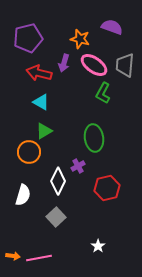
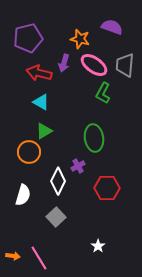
red hexagon: rotated 15 degrees clockwise
pink line: rotated 70 degrees clockwise
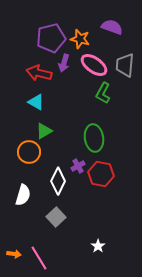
purple pentagon: moved 23 px right
cyan triangle: moved 5 px left
red hexagon: moved 6 px left, 14 px up; rotated 10 degrees clockwise
orange arrow: moved 1 px right, 2 px up
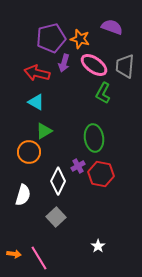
gray trapezoid: moved 1 px down
red arrow: moved 2 px left
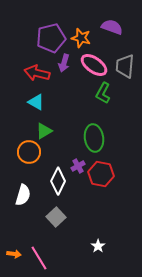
orange star: moved 1 px right, 1 px up
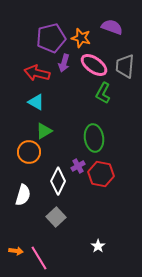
orange arrow: moved 2 px right, 3 px up
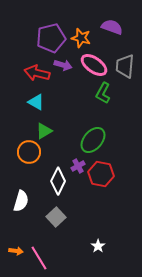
purple arrow: moved 1 px left, 2 px down; rotated 90 degrees counterclockwise
green ellipse: moved 1 px left, 2 px down; rotated 48 degrees clockwise
white semicircle: moved 2 px left, 6 px down
